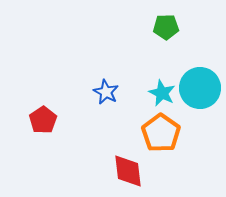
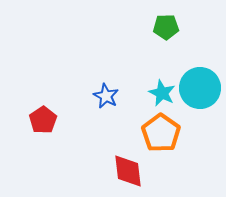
blue star: moved 4 px down
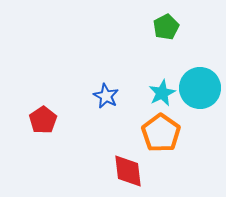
green pentagon: rotated 25 degrees counterclockwise
cyan star: rotated 20 degrees clockwise
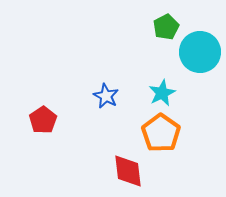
cyan circle: moved 36 px up
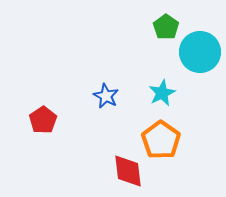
green pentagon: rotated 10 degrees counterclockwise
orange pentagon: moved 7 px down
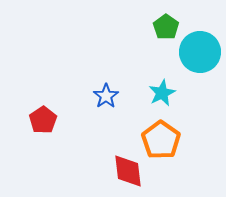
blue star: rotated 10 degrees clockwise
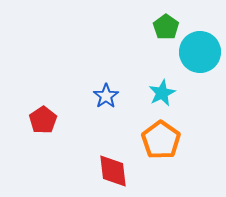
red diamond: moved 15 px left
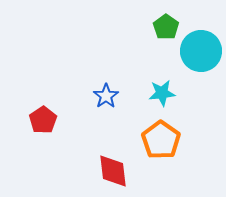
cyan circle: moved 1 px right, 1 px up
cyan star: rotated 20 degrees clockwise
